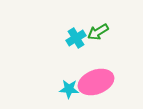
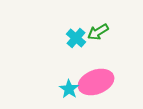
cyan cross: rotated 18 degrees counterclockwise
cyan star: rotated 30 degrees clockwise
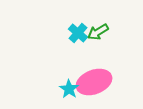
cyan cross: moved 2 px right, 5 px up
pink ellipse: moved 2 px left
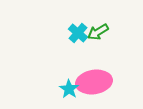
pink ellipse: rotated 12 degrees clockwise
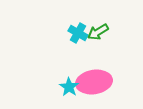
cyan cross: rotated 12 degrees counterclockwise
cyan star: moved 2 px up
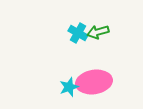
green arrow: rotated 15 degrees clockwise
cyan star: rotated 18 degrees clockwise
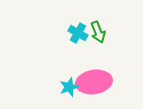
green arrow: rotated 95 degrees counterclockwise
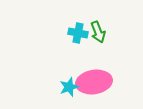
cyan cross: rotated 18 degrees counterclockwise
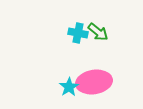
green arrow: rotated 30 degrees counterclockwise
cyan star: rotated 12 degrees counterclockwise
